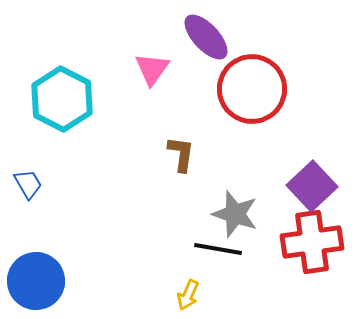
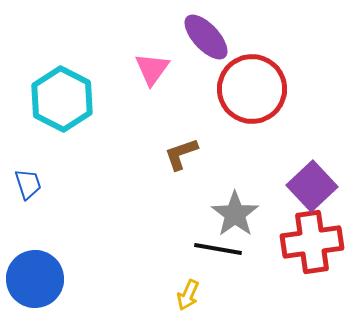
brown L-shape: rotated 117 degrees counterclockwise
blue trapezoid: rotated 12 degrees clockwise
gray star: rotated 18 degrees clockwise
blue circle: moved 1 px left, 2 px up
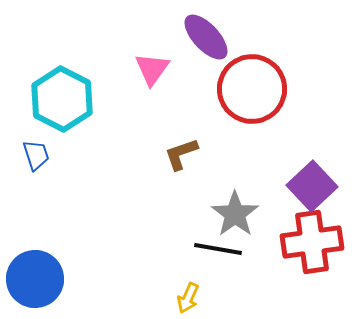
blue trapezoid: moved 8 px right, 29 px up
yellow arrow: moved 3 px down
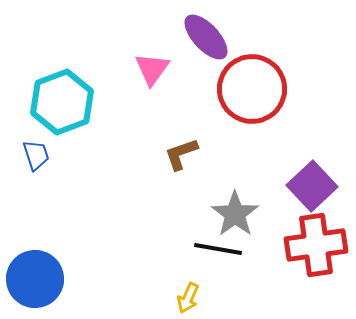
cyan hexagon: moved 3 px down; rotated 12 degrees clockwise
red cross: moved 4 px right, 3 px down
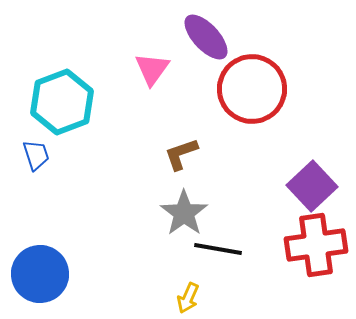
gray star: moved 51 px left, 1 px up
blue circle: moved 5 px right, 5 px up
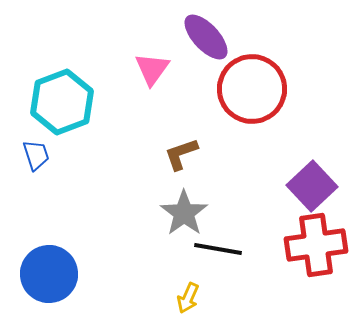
blue circle: moved 9 px right
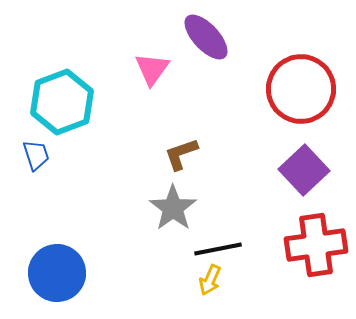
red circle: moved 49 px right
purple square: moved 8 px left, 16 px up
gray star: moved 11 px left, 5 px up
black line: rotated 21 degrees counterclockwise
blue circle: moved 8 px right, 1 px up
yellow arrow: moved 22 px right, 18 px up
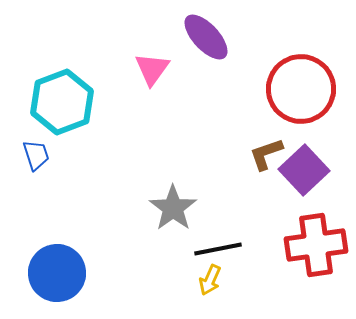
brown L-shape: moved 85 px right
